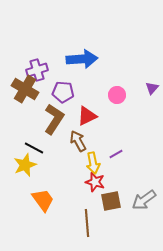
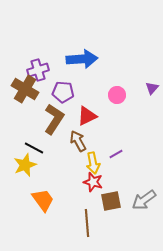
purple cross: moved 1 px right
red star: moved 2 px left
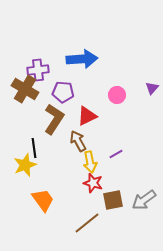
purple cross: rotated 10 degrees clockwise
black line: rotated 54 degrees clockwise
yellow arrow: moved 3 px left, 1 px up
red star: moved 1 px down
brown square: moved 2 px right, 1 px up
brown line: rotated 56 degrees clockwise
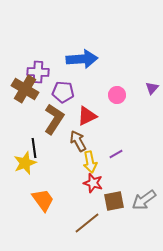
purple cross: moved 2 px down; rotated 10 degrees clockwise
yellow star: moved 2 px up
brown square: moved 1 px right, 1 px down
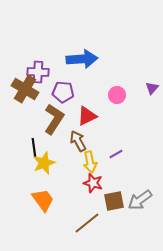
yellow star: moved 19 px right
gray arrow: moved 4 px left
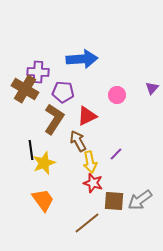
black line: moved 3 px left, 2 px down
purple line: rotated 16 degrees counterclockwise
brown square: rotated 15 degrees clockwise
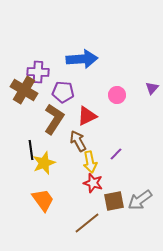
brown cross: moved 1 px left, 1 px down
brown square: rotated 15 degrees counterclockwise
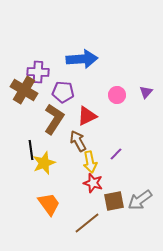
purple triangle: moved 6 px left, 4 px down
orange trapezoid: moved 6 px right, 4 px down
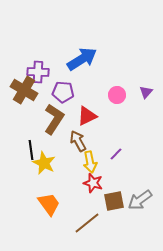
blue arrow: rotated 28 degrees counterclockwise
yellow star: rotated 25 degrees counterclockwise
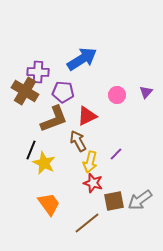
brown cross: moved 1 px right, 1 px down
brown L-shape: rotated 36 degrees clockwise
black line: rotated 30 degrees clockwise
yellow arrow: rotated 25 degrees clockwise
